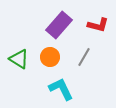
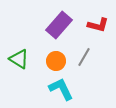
orange circle: moved 6 px right, 4 px down
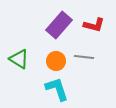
red L-shape: moved 4 px left
gray line: rotated 66 degrees clockwise
cyan L-shape: moved 4 px left; rotated 8 degrees clockwise
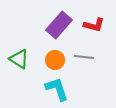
orange circle: moved 1 px left, 1 px up
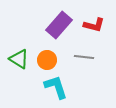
orange circle: moved 8 px left
cyan L-shape: moved 1 px left, 2 px up
